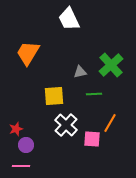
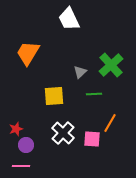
gray triangle: rotated 32 degrees counterclockwise
white cross: moved 3 px left, 8 px down
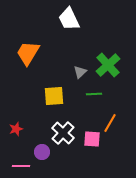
green cross: moved 3 px left
purple circle: moved 16 px right, 7 px down
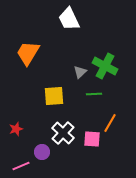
green cross: moved 3 px left, 1 px down; rotated 20 degrees counterclockwise
pink line: rotated 24 degrees counterclockwise
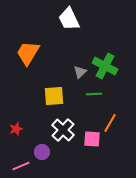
white cross: moved 3 px up
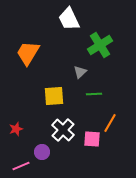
green cross: moved 5 px left, 21 px up; rotated 30 degrees clockwise
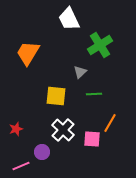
yellow square: moved 2 px right; rotated 10 degrees clockwise
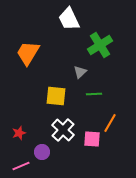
red star: moved 3 px right, 4 px down
